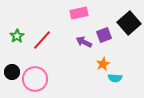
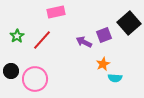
pink rectangle: moved 23 px left, 1 px up
black circle: moved 1 px left, 1 px up
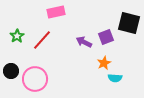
black square: rotated 35 degrees counterclockwise
purple square: moved 2 px right, 2 px down
orange star: moved 1 px right, 1 px up
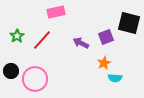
purple arrow: moved 3 px left, 1 px down
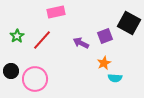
black square: rotated 15 degrees clockwise
purple square: moved 1 px left, 1 px up
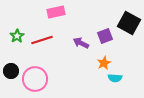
red line: rotated 30 degrees clockwise
